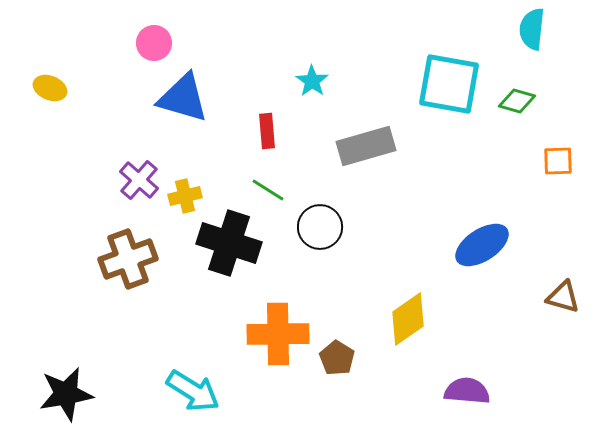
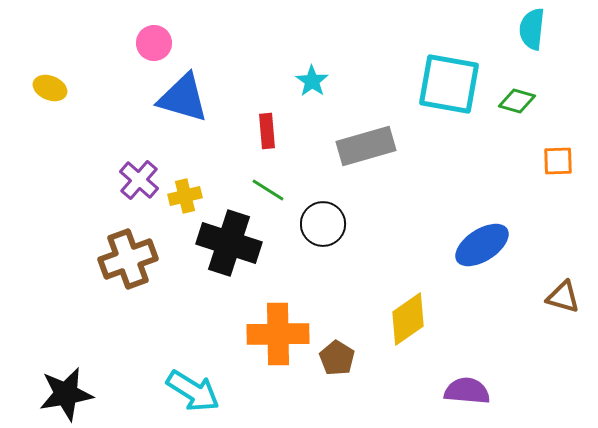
black circle: moved 3 px right, 3 px up
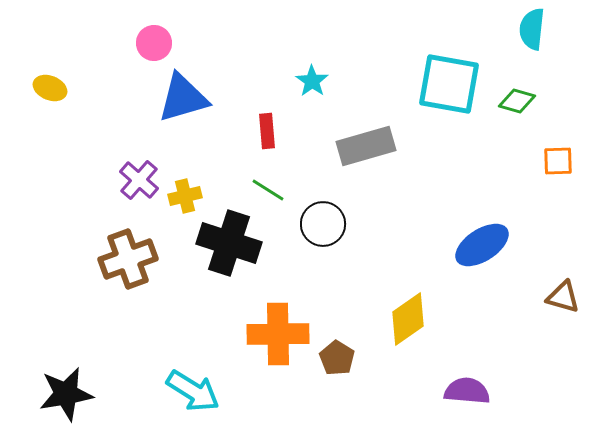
blue triangle: rotated 32 degrees counterclockwise
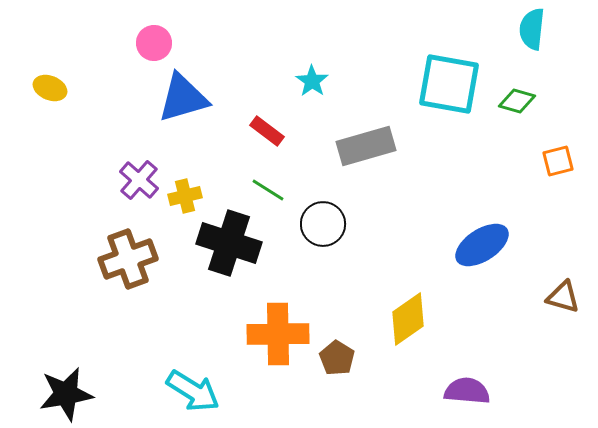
red rectangle: rotated 48 degrees counterclockwise
orange square: rotated 12 degrees counterclockwise
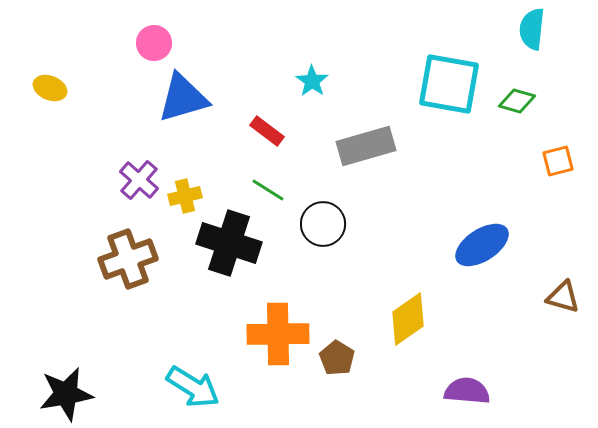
cyan arrow: moved 4 px up
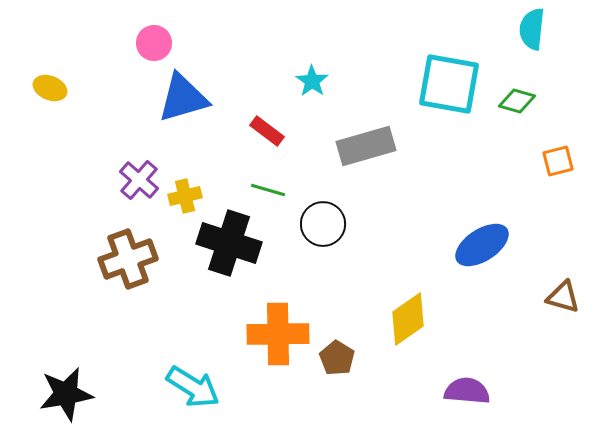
green line: rotated 16 degrees counterclockwise
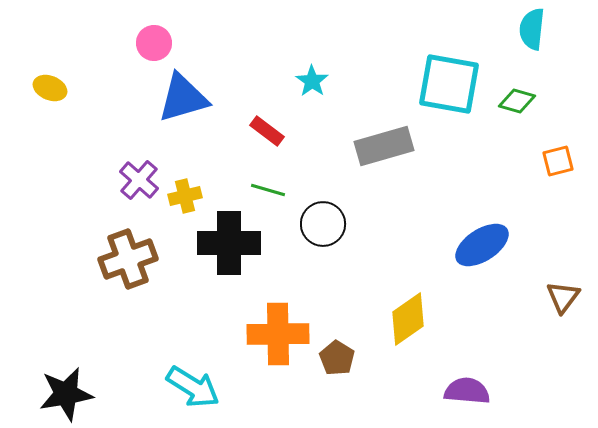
gray rectangle: moved 18 px right
black cross: rotated 18 degrees counterclockwise
brown triangle: rotated 51 degrees clockwise
